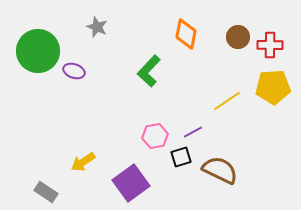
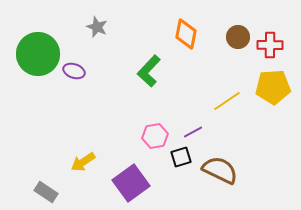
green circle: moved 3 px down
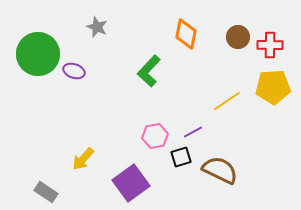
yellow arrow: moved 3 px up; rotated 15 degrees counterclockwise
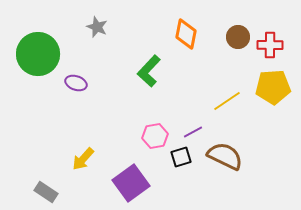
purple ellipse: moved 2 px right, 12 px down
brown semicircle: moved 5 px right, 14 px up
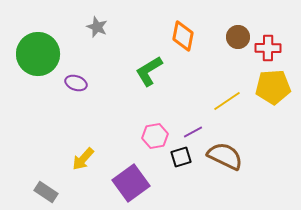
orange diamond: moved 3 px left, 2 px down
red cross: moved 2 px left, 3 px down
green L-shape: rotated 16 degrees clockwise
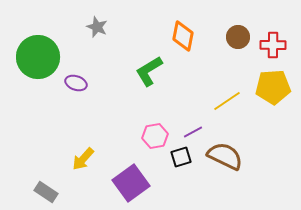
red cross: moved 5 px right, 3 px up
green circle: moved 3 px down
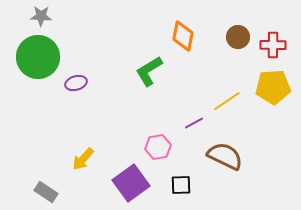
gray star: moved 56 px left, 11 px up; rotated 20 degrees counterclockwise
purple ellipse: rotated 35 degrees counterclockwise
purple line: moved 1 px right, 9 px up
pink hexagon: moved 3 px right, 11 px down
black square: moved 28 px down; rotated 15 degrees clockwise
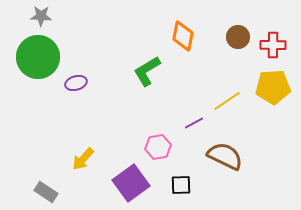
green L-shape: moved 2 px left
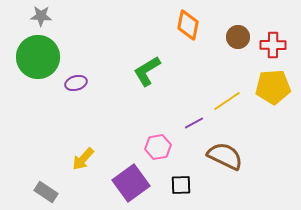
orange diamond: moved 5 px right, 11 px up
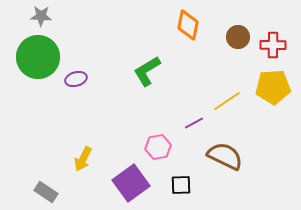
purple ellipse: moved 4 px up
yellow arrow: rotated 15 degrees counterclockwise
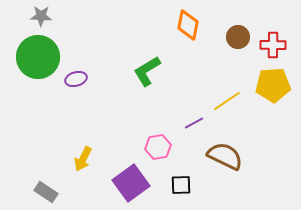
yellow pentagon: moved 2 px up
